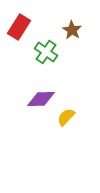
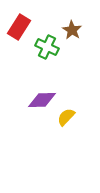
green cross: moved 1 px right, 5 px up; rotated 10 degrees counterclockwise
purple diamond: moved 1 px right, 1 px down
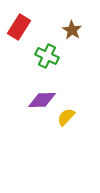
green cross: moved 9 px down
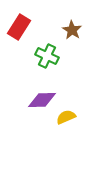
yellow semicircle: rotated 24 degrees clockwise
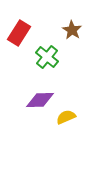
red rectangle: moved 6 px down
green cross: moved 1 px down; rotated 15 degrees clockwise
purple diamond: moved 2 px left
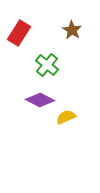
green cross: moved 8 px down
purple diamond: rotated 28 degrees clockwise
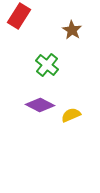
red rectangle: moved 17 px up
purple diamond: moved 5 px down
yellow semicircle: moved 5 px right, 2 px up
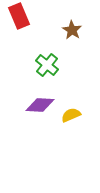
red rectangle: rotated 55 degrees counterclockwise
purple diamond: rotated 24 degrees counterclockwise
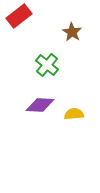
red rectangle: rotated 75 degrees clockwise
brown star: moved 2 px down
yellow semicircle: moved 3 px right, 1 px up; rotated 18 degrees clockwise
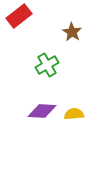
green cross: rotated 20 degrees clockwise
purple diamond: moved 2 px right, 6 px down
